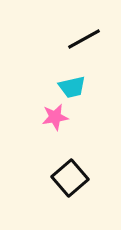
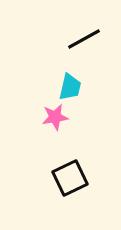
cyan trapezoid: moved 2 px left; rotated 64 degrees counterclockwise
black square: rotated 15 degrees clockwise
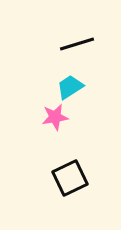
black line: moved 7 px left, 5 px down; rotated 12 degrees clockwise
cyan trapezoid: rotated 136 degrees counterclockwise
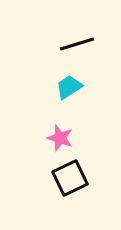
cyan trapezoid: moved 1 px left
pink star: moved 5 px right, 21 px down; rotated 28 degrees clockwise
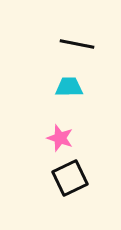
black line: rotated 28 degrees clockwise
cyan trapezoid: rotated 32 degrees clockwise
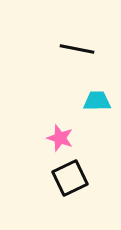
black line: moved 5 px down
cyan trapezoid: moved 28 px right, 14 px down
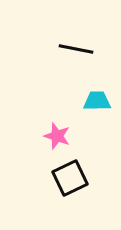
black line: moved 1 px left
pink star: moved 3 px left, 2 px up
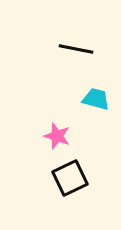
cyan trapezoid: moved 1 px left, 2 px up; rotated 16 degrees clockwise
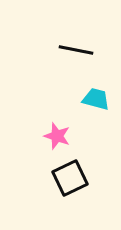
black line: moved 1 px down
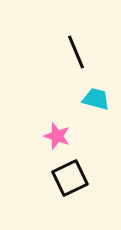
black line: moved 2 px down; rotated 56 degrees clockwise
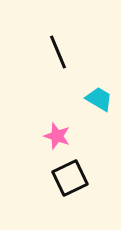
black line: moved 18 px left
cyan trapezoid: moved 3 px right; rotated 16 degrees clockwise
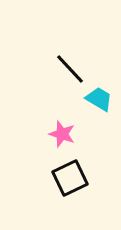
black line: moved 12 px right, 17 px down; rotated 20 degrees counterclockwise
pink star: moved 5 px right, 2 px up
